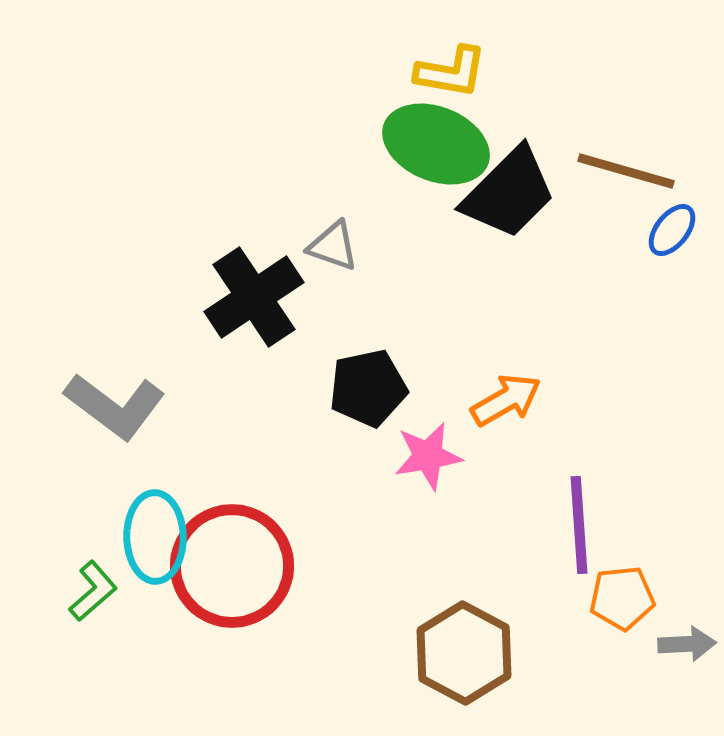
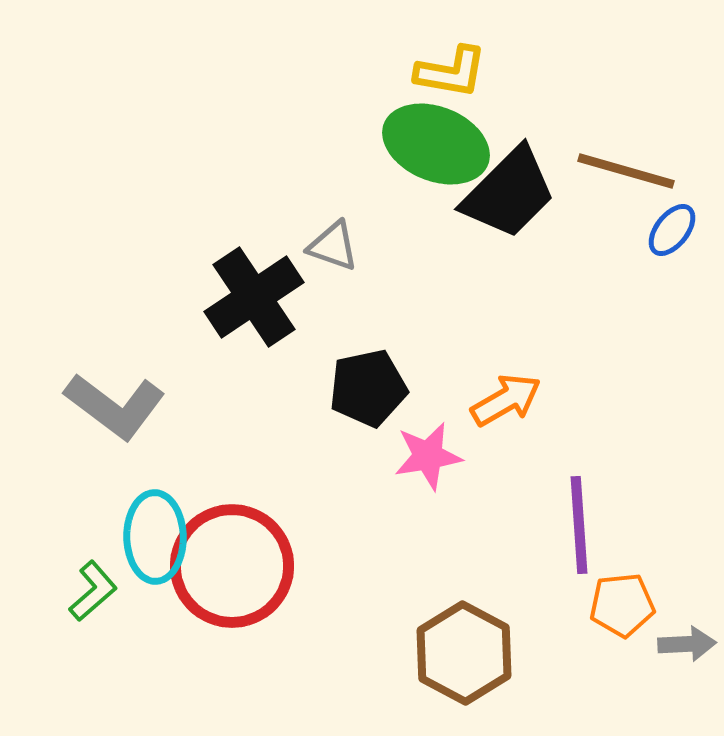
orange pentagon: moved 7 px down
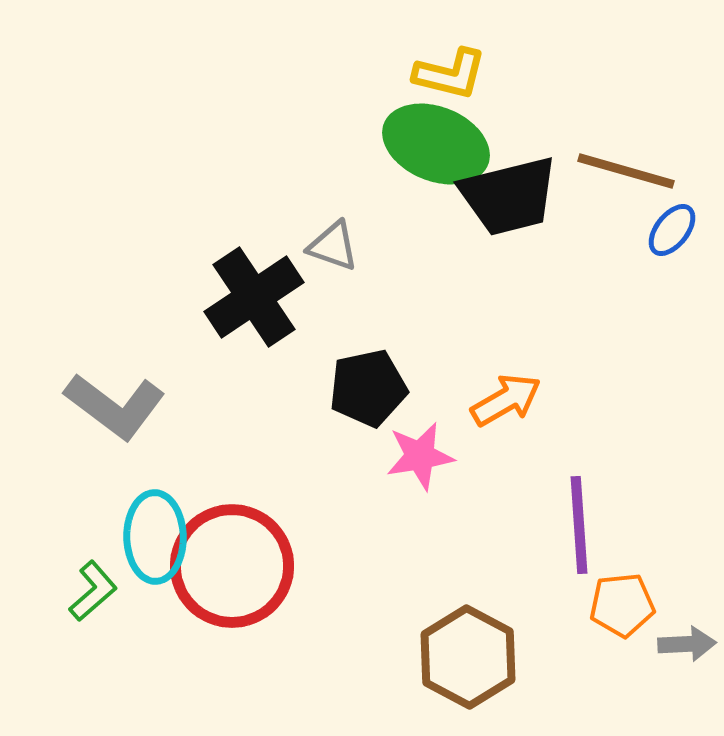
yellow L-shape: moved 1 px left, 2 px down; rotated 4 degrees clockwise
black trapezoid: moved 3 px down; rotated 31 degrees clockwise
pink star: moved 8 px left
brown hexagon: moved 4 px right, 4 px down
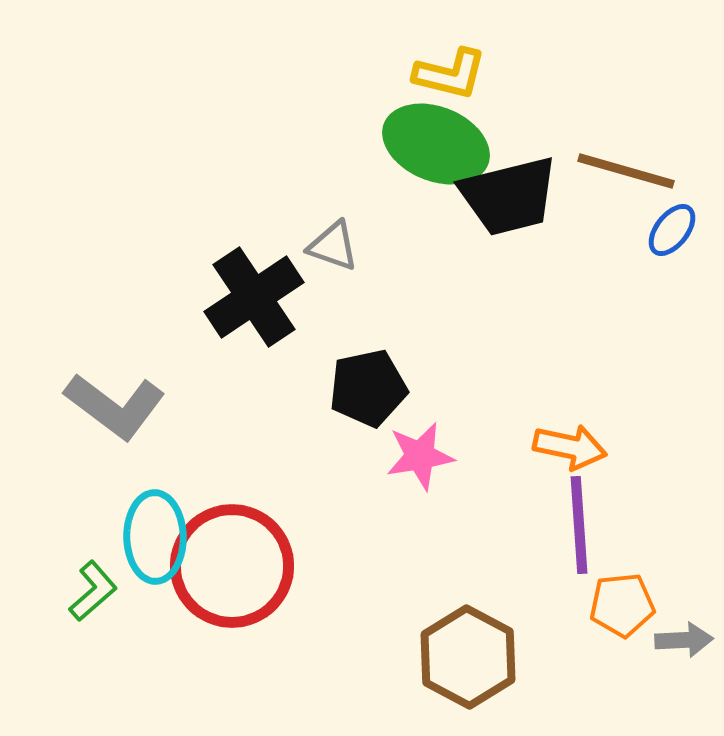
orange arrow: moved 64 px right, 47 px down; rotated 42 degrees clockwise
gray arrow: moved 3 px left, 4 px up
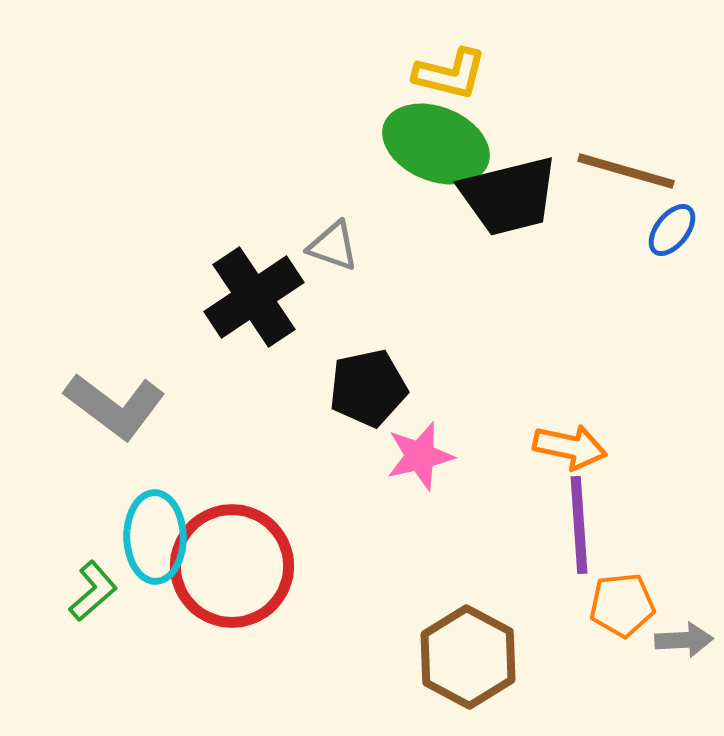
pink star: rotated 4 degrees counterclockwise
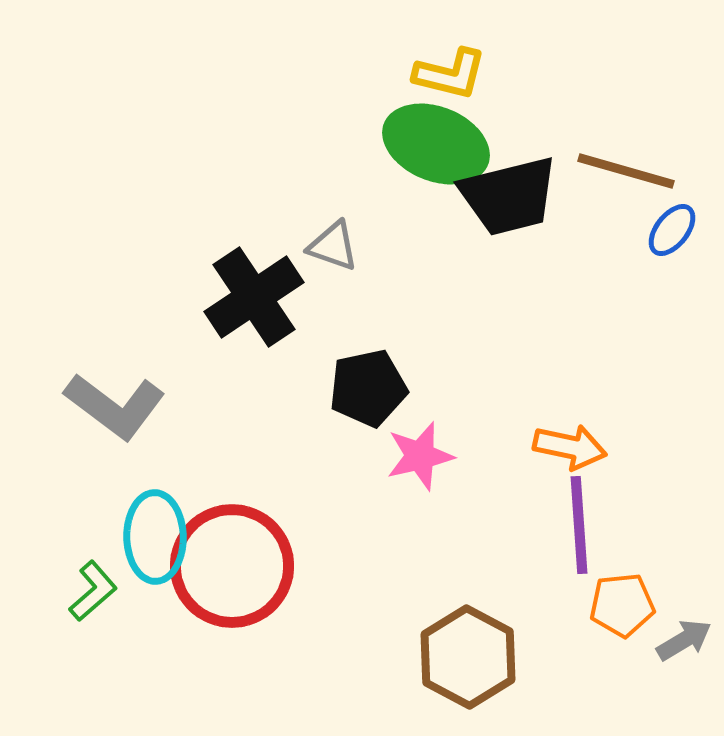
gray arrow: rotated 28 degrees counterclockwise
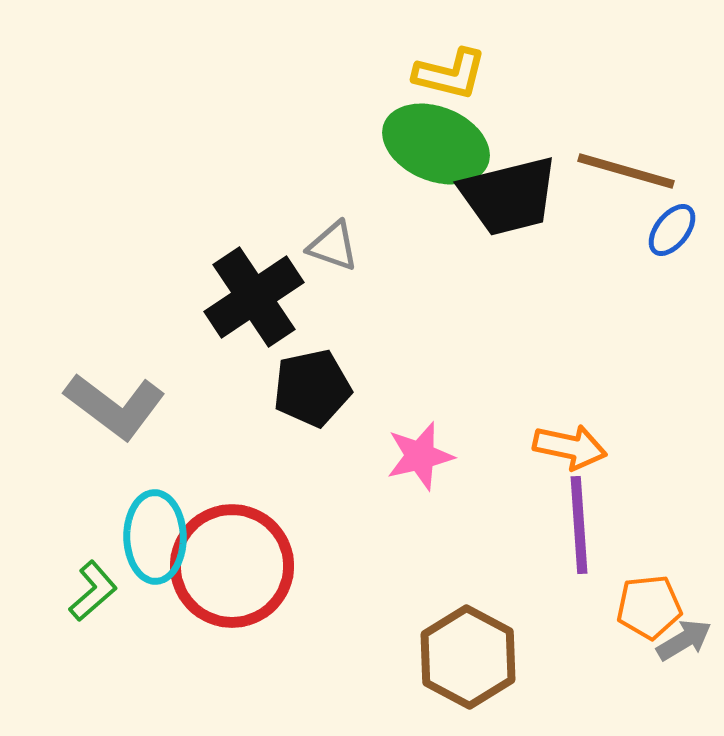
black pentagon: moved 56 px left
orange pentagon: moved 27 px right, 2 px down
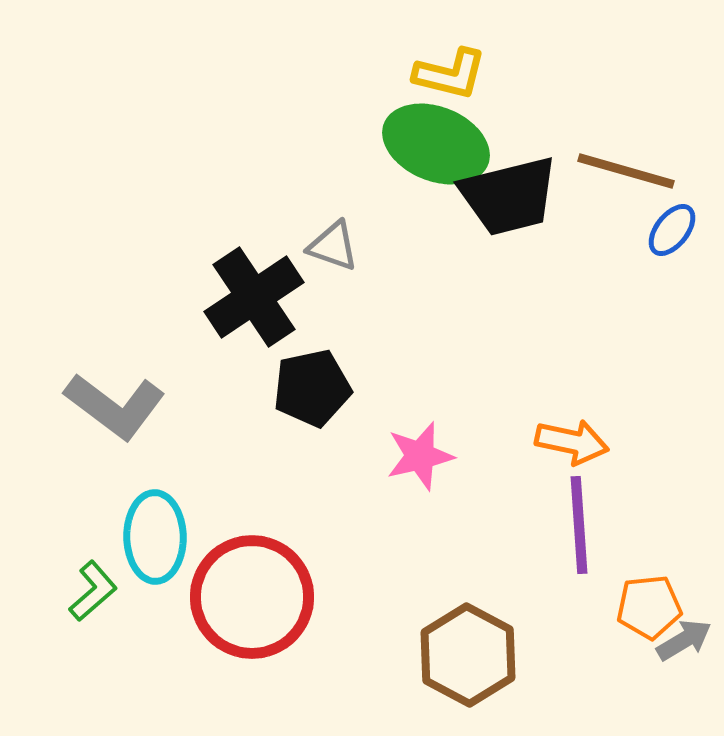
orange arrow: moved 2 px right, 5 px up
red circle: moved 20 px right, 31 px down
brown hexagon: moved 2 px up
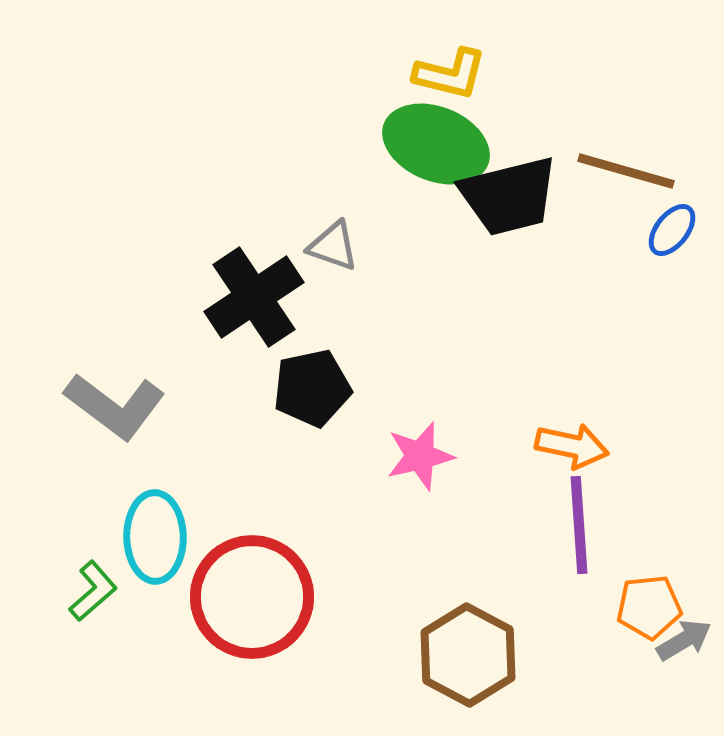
orange arrow: moved 4 px down
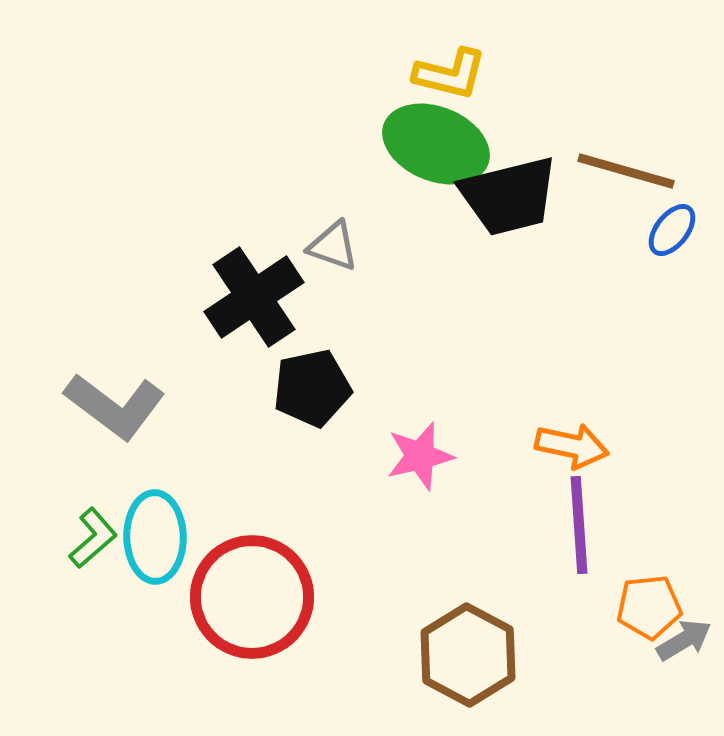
green L-shape: moved 53 px up
